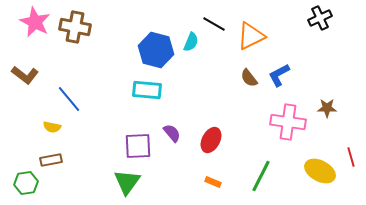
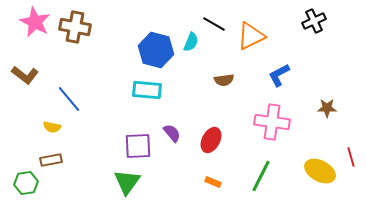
black cross: moved 6 px left, 3 px down
brown semicircle: moved 25 px left, 2 px down; rotated 60 degrees counterclockwise
pink cross: moved 16 px left
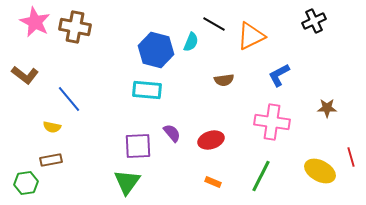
red ellipse: rotated 45 degrees clockwise
